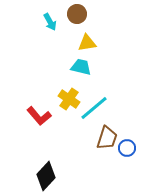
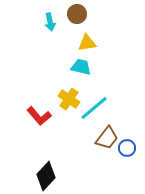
cyan arrow: rotated 18 degrees clockwise
brown trapezoid: rotated 20 degrees clockwise
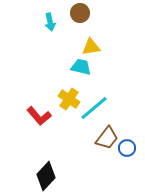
brown circle: moved 3 px right, 1 px up
yellow triangle: moved 4 px right, 4 px down
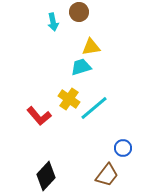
brown circle: moved 1 px left, 1 px up
cyan arrow: moved 3 px right
cyan trapezoid: rotated 30 degrees counterclockwise
brown trapezoid: moved 37 px down
blue circle: moved 4 px left
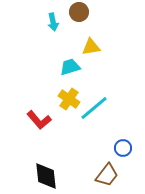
cyan trapezoid: moved 11 px left
red L-shape: moved 4 px down
black diamond: rotated 48 degrees counterclockwise
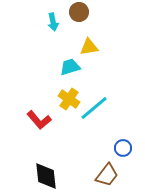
yellow triangle: moved 2 px left
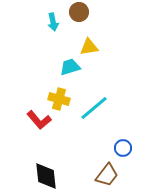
yellow cross: moved 10 px left; rotated 20 degrees counterclockwise
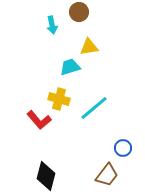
cyan arrow: moved 1 px left, 3 px down
black diamond: rotated 20 degrees clockwise
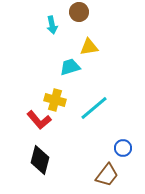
yellow cross: moved 4 px left, 1 px down
black diamond: moved 6 px left, 16 px up
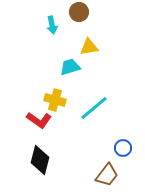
red L-shape: rotated 15 degrees counterclockwise
